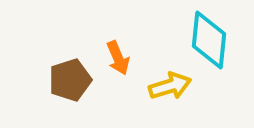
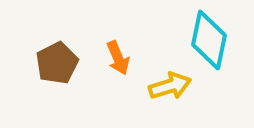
cyan diamond: rotated 6 degrees clockwise
brown pentagon: moved 13 px left, 17 px up; rotated 9 degrees counterclockwise
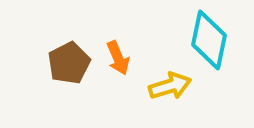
brown pentagon: moved 12 px right
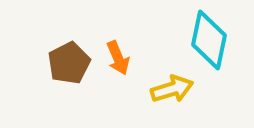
yellow arrow: moved 2 px right, 3 px down
